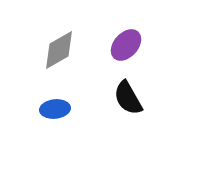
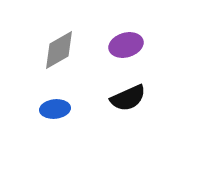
purple ellipse: rotated 32 degrees clockwise
black semicircle: rotated 84 degrees counterclockwise
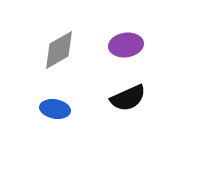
purple ellipse: rotated 8 degrees clockwise
blue ellipse: rotated 16 degrees clockwise
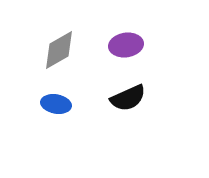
blue ellipse: moved 1 px right, 5 px up
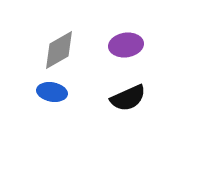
blue ellipse: moved 4 px left, 12 px up
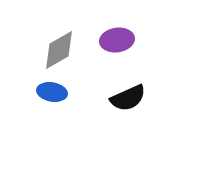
purple ellipse: moved 9 px left, 5 px up
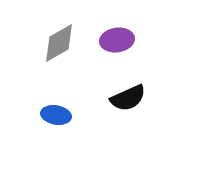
gray diamond: moved 7 px up
blue ellipse: moved 4 px right, 23 px down
